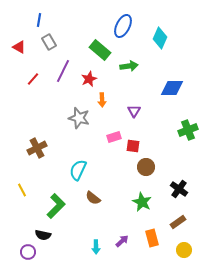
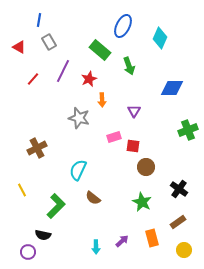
green arrow: rotated 78 degrees clockwise
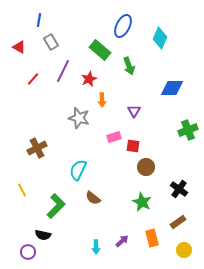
gray rectangle: moved 2 px right
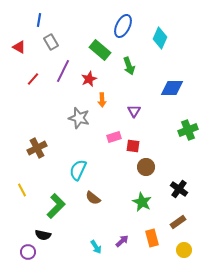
cyan arrow: rotated 32 degrees counterclockwise
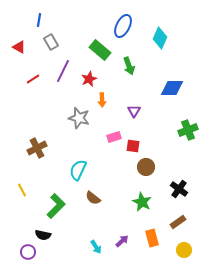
red line: rotated 16 degrees clockwise
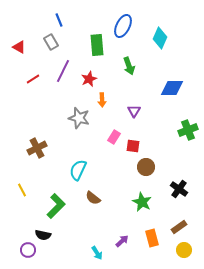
blue line: moved 20 px right; rotated 32 degrees counterclockwise
green rectangle: moved 3 px left, 5 px up; rotated 45 degrees clockwise
pink rectangle: rotated 40 degrees counterclockwise
brown rectangle: moved 1 px right, 5 px down
cyan arrow: moved 1 px right, 6 px down
purple circle: moved 2 px up
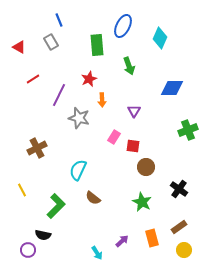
purple line: moved 4 px left, 24 px down
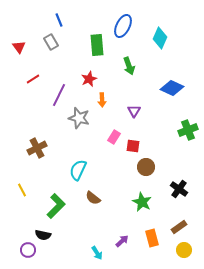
red triangle: rotated 24 degrees clockwise
blue diamond: rotated 25 degrees clockwise
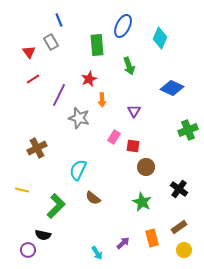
red triangle: moved 10 px right, 5 px down
yellow line: rotated 48 degrees counterclockwise
purple arrow: moved 1 px right, 2 px down
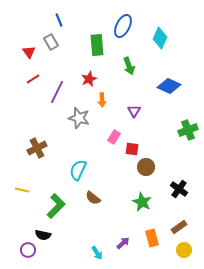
blue diamond: moved 3 px left, 2 px up
purple line: moved 2 px left, 3 px up
red square: moved 1 px left, 3 px down
